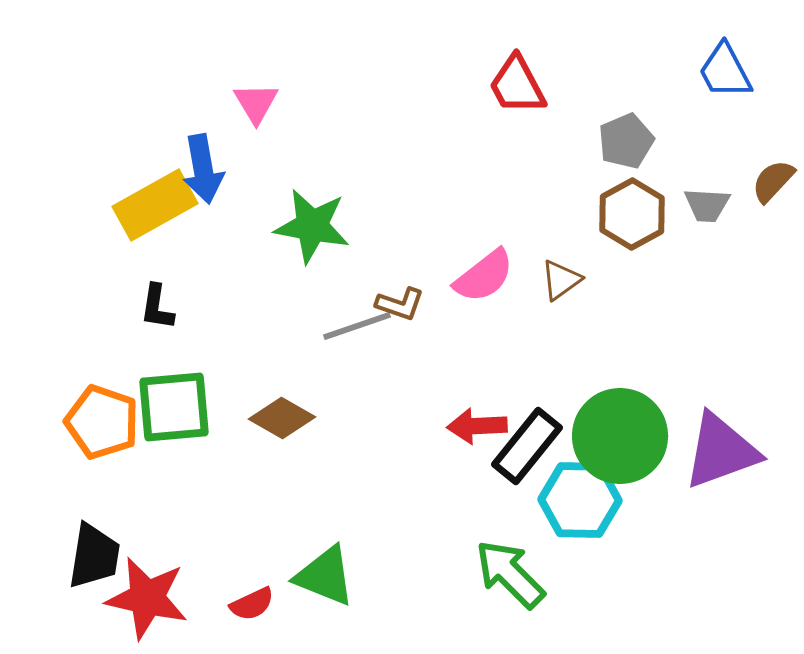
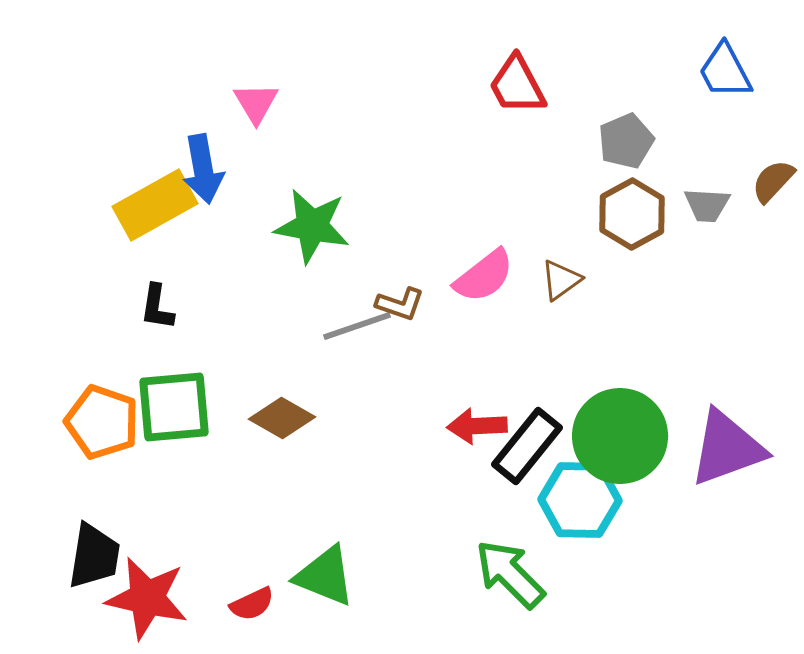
purple triangle: moved 6 px right, 3 px up
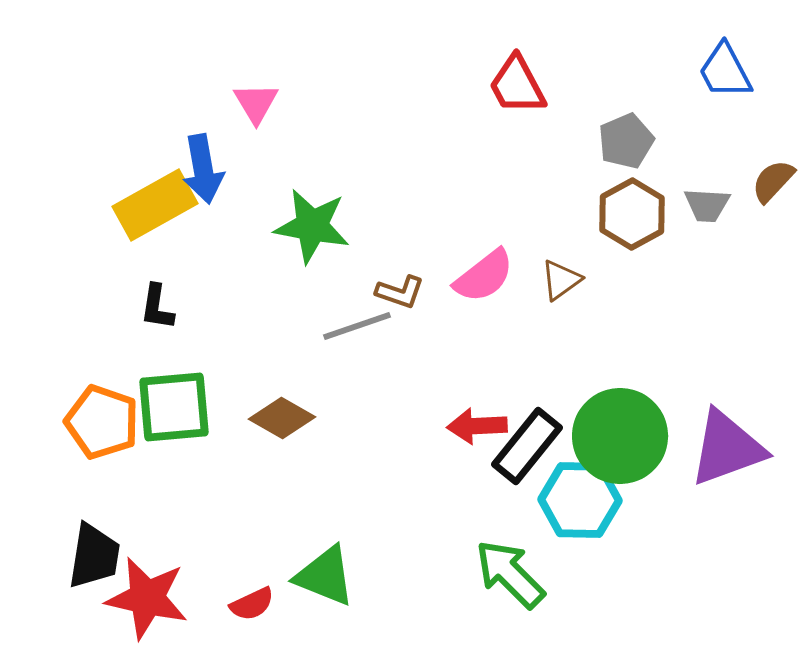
brown L-shape: moved 12 px up
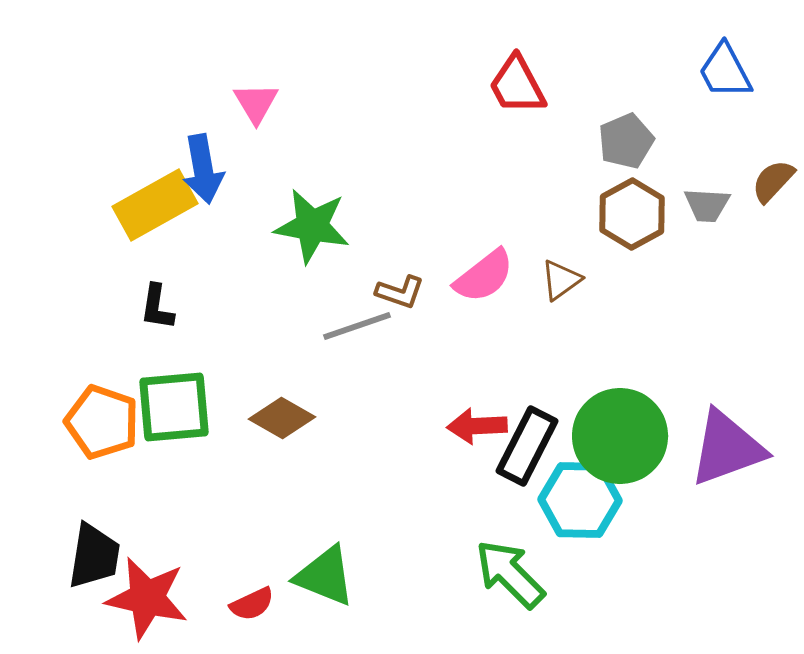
black rectangle: rotated 12 degrees counterclockwise
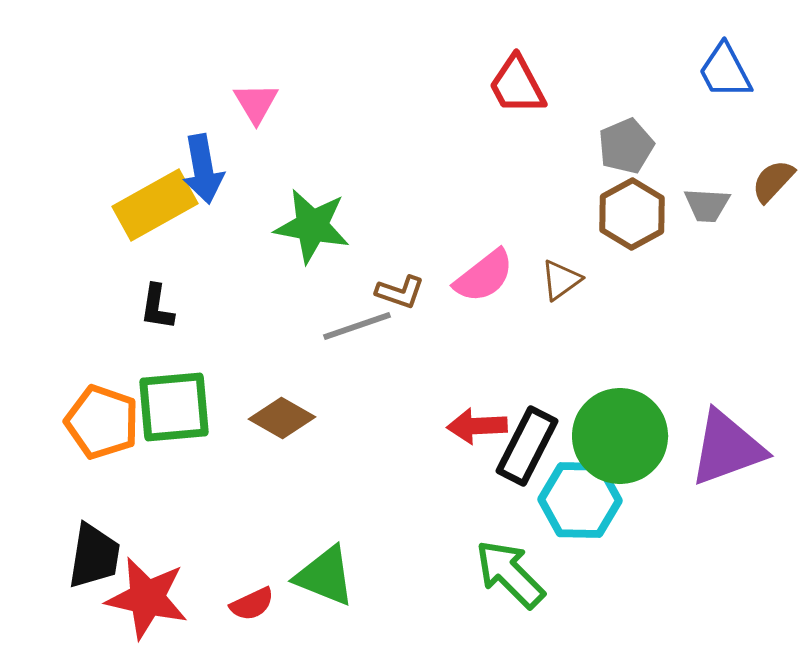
gray pentagon: moved 5 px down
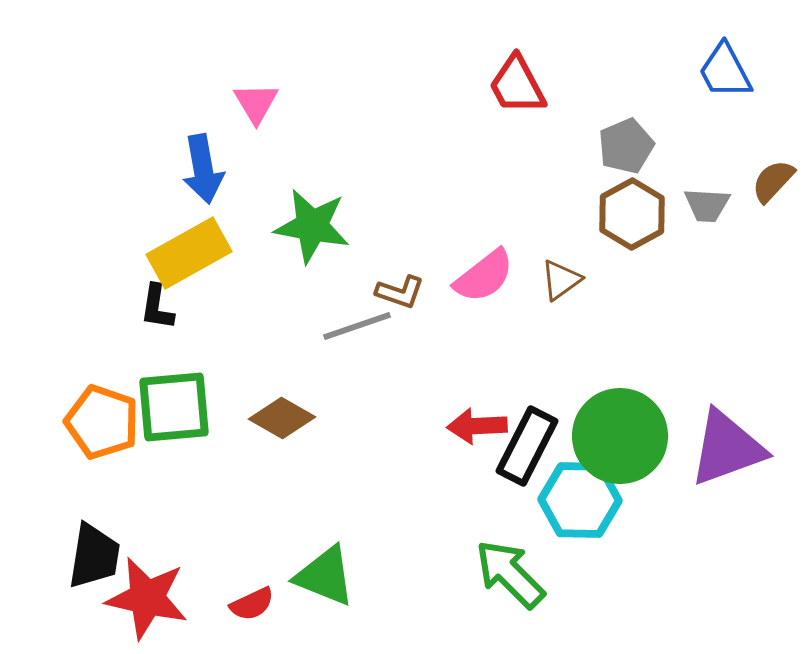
yellow rectangle: moved 34 px right, 48 px down
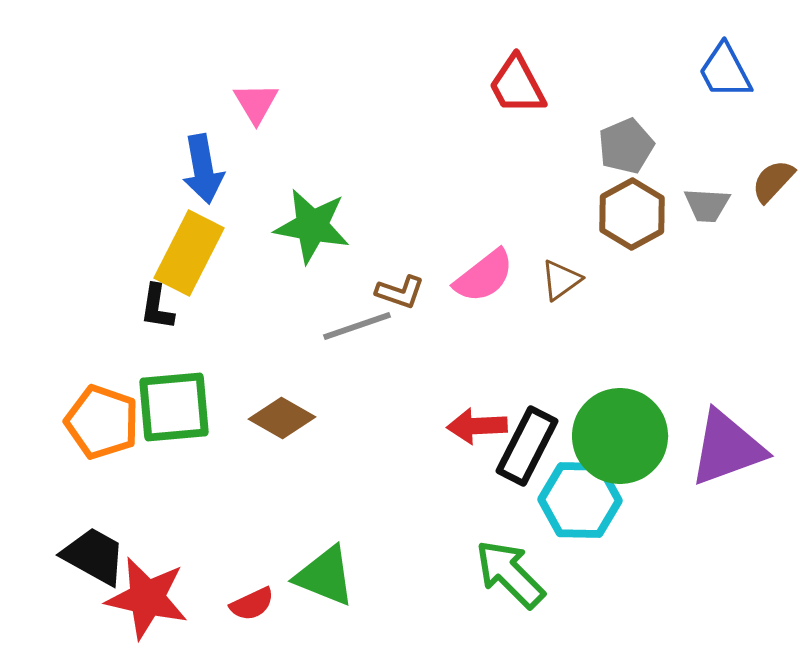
yellow rectangle: rotated 34 degrees counterclockwise
black trapezoid: rotated 70 degrees counterclockwise
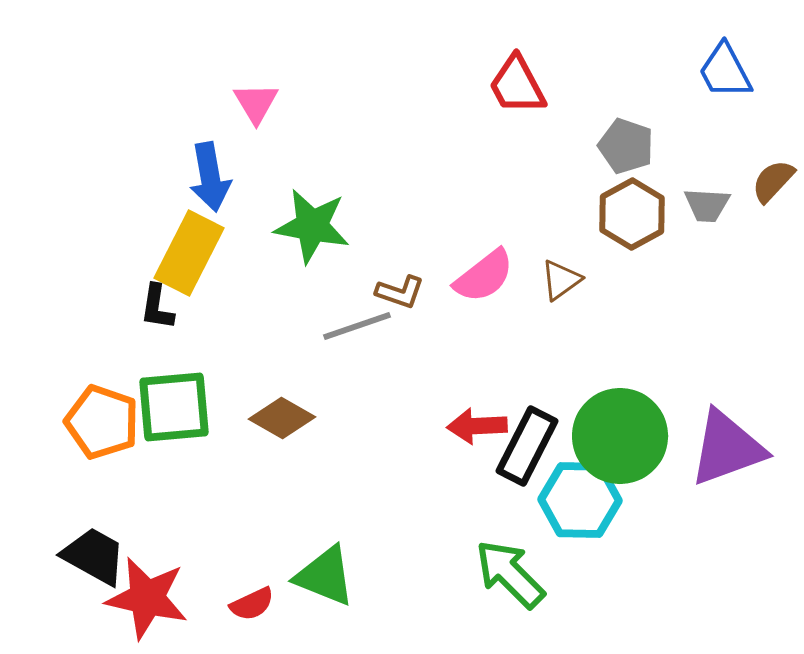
gray pentagon: rotated 30 degrees counterclockwise
blue arrow: moved 7 px right, 8 px down
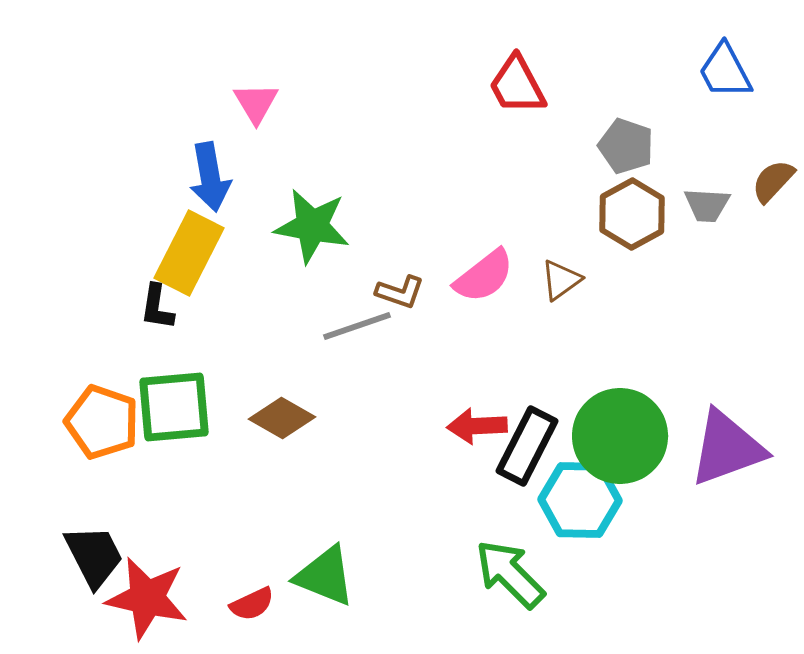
black trapezoid: rotated 34 degrees clockwise
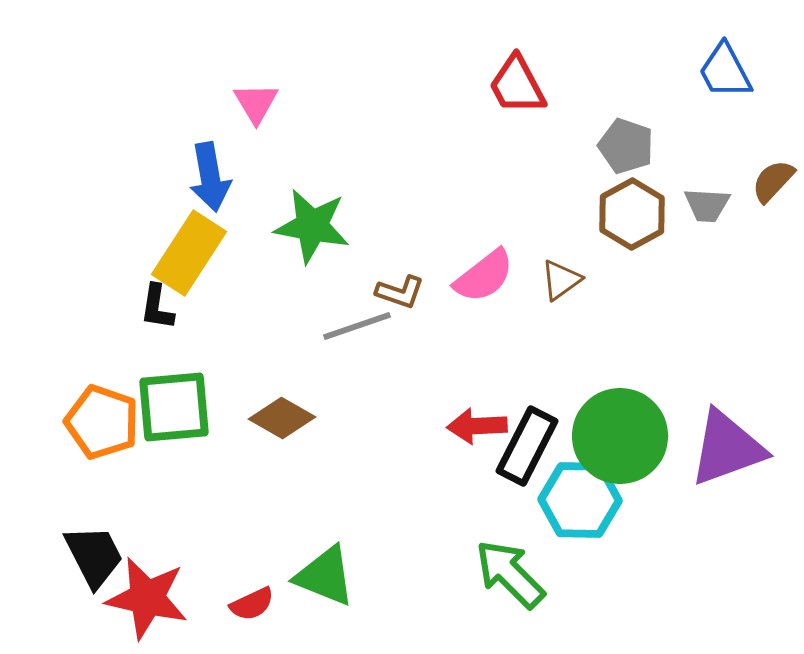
yellow rectangle: rotated 6 degrees clockwise
